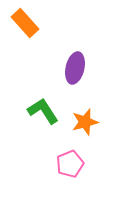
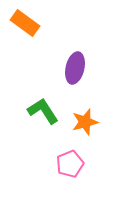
orange rectangle: rotated 12 degrees counterclockwise
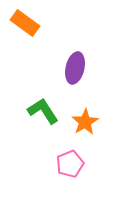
orange star: rotated 16 degrees counterclockwise
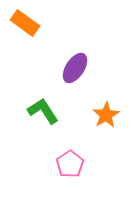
purple ellipse: rotated 20 degrees clockwise
orange star: moved 21 px right, 7 px up
pink pentagon: rotated 12 degrees counterclockwise
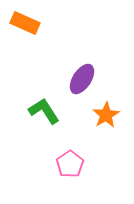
orange rectangle: rotated 12 degrees counterclockwise
purple ellipse: moved 7 px right, 11 px down
green L-shape: moved 1 px right
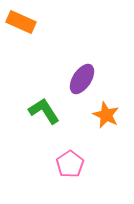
orange rectangle: moved 4 px left, 1 px up
orange star: rotated 16 degrees counterclockwise
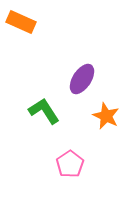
orange star: moved 1 px down
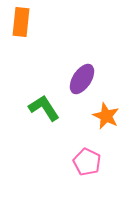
orange rectangle: rotated 72 degrees clockwise
green L-shape: moved 3 px up
pink pentagon: moved 17 px right, 2 px up; rotated 12 degrees counterclockwise
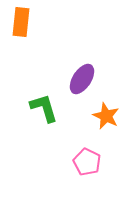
green L-shape: rotated 16 degrees clockwise
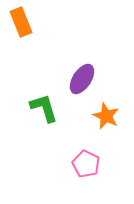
orange rectangle: rotated 28 degrees counterclockwise
pink pentagon: moved 1 px left, 2 px down
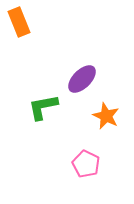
orange rectangle: moved 2 px left
purple ellipse: rotated 12 degrees clockwise
green L-shape: moved 1 px left, 1 px up; rotated 84 degrees counterclockwise
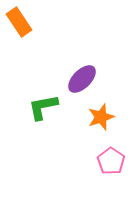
orange rectangle: rotated 12 degrees counterclockwise
orange star: moved 5 px left, 1 px down; rotated 28 degrees clockwise
pink pentagon: moved 25 px right, 3 px up; rotated 8 degrees clockwise
